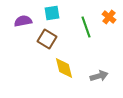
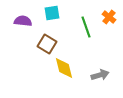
purple semicircle: rotated 18 degrees clockwise
brown square: moved 5 px down
gray arrow: moved 1 px right, 1 px up
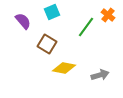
cyan square: moved 1 px up; rotated 14 degrees counterclockwise
orange cross: moved 1 px left, 2 px up
purple semicircle: rotated 42 degrees clockwise
green line: rotated 55 degrees clockwise
yellow diamond: rotated 65 degrees counterclockwise
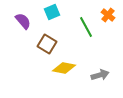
green line: rotated 65 degrees counterclockwise
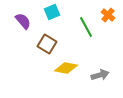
yellow diamond: moved 2 px right
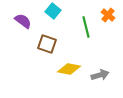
cyan square: moved 1 px right, 1 px up; rotated 28 degrees counterclockwise
purple semicircle: rotated 12 degrees counterclockwise
green line: rotated 15 degrees clockwise
brown square: rotated 12 degrees counterclockwise
yellow diamond: moved 3 px right, 1 px down
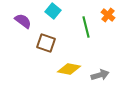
brown square: moved 1 px left, 1 px up
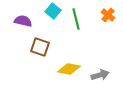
purple semicircle: rotated 24 degrees counterclockwise
green line: moved 10 px left, 8 px up
brown square: moved 6 px left, 4 px down
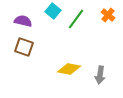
green line: rotated 50 degrees clockwise
brown square: moved 16 px left
gray arrow: rotated 114 degrees clockwise
